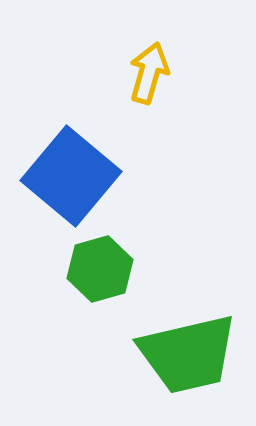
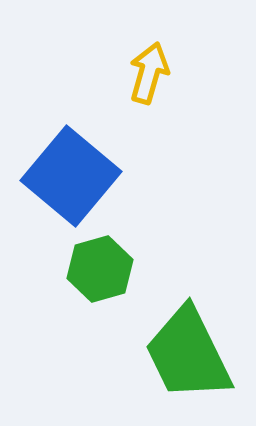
green trapezoid: rotated 77 degrees clockwise
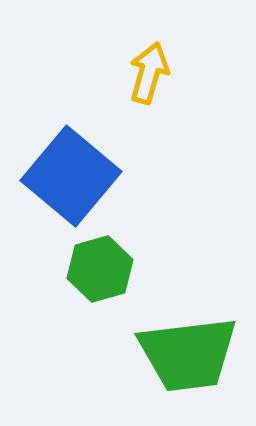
green trapezoid: rotated 71 degrees counterclockwise
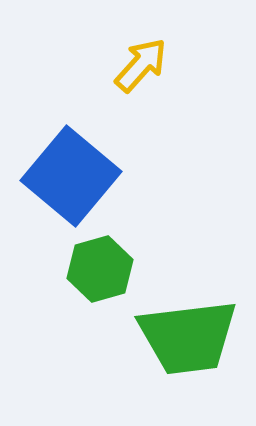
yellow arrow: moved 8 px left, 8 px up; rotated 26 degrees clockwise
green trapezoid: moved 17 px up
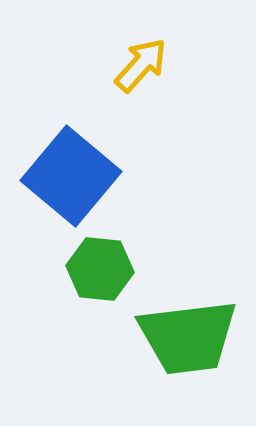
green hexagon: rotated 22 degrees clockwise
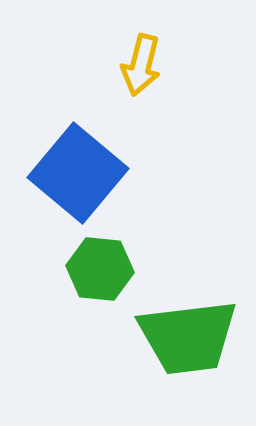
yellow arrow: rotated 152 degrees clockwise
blue square: moved 7 px right, 3 px up
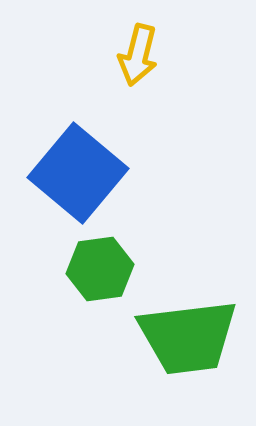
yellow arrow: moved 3 px left, 10 px up
green hexagon: rotated 14 degrees counterclockwise
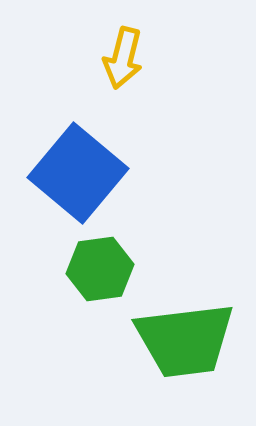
yellow arrow: moved 15 px left, 3 px down
green trapezoid: moved 3 px left, 3 px down
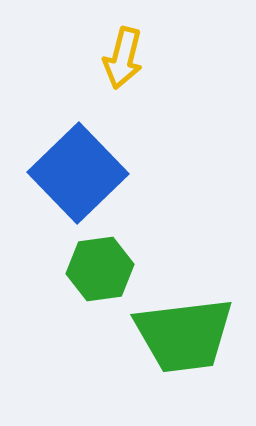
blue square: rotated 6 degrees clockwise
green trapezoid: moved 1 px left, 5 px up
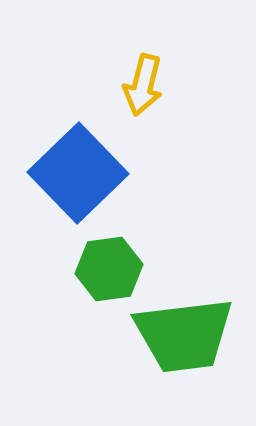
yellow arrow: moved 20 px right, 27 px down
green hexagon: moved 9 px right
